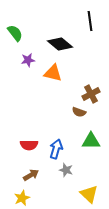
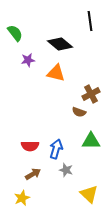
orange triangle: moved 3 px right
red semicircle: moved 1 px right, 1 px down
brown arrow: moved 2 px right, 1 px up
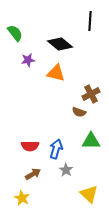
black line: rotated 12 degrees clockwise
gray star: rotated 16 degrees clockwise
yellow star: rotated 21 degrees counterclockwise
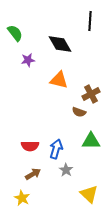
black diamond: rotated 20 degrees clockwise
orange triangle: moved 3 px right, 7 px down
